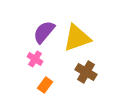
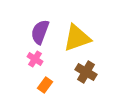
purple semicircle: moved 4 px left; rotated 20 degrees counterclockwise
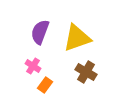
pink cross: moved 2 px left, 7 px down
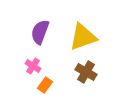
yellow triangle: moved 6 px right, 1 px up
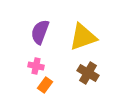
pink cross: moved 3 px right; rotated 21 degrees counterclockwise
brown cross: moved 2 px right, 1 px down
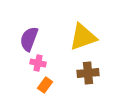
purple semicircle: moved 11 px left, 7 px down
pink cross: moved 2 px right, 3 px up
brown cross: rotated 35 degrees counterclockwise
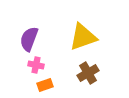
pink cross: moved 2 px left, 2 px down
brown cross: rotated 25 degrees counterclockwise
orange rectangle: rotated 35 degrees clockwise
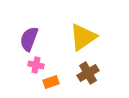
yellow triangle: rotated 16 degrees counterclockwise
orange rectangle: moved 6 px right, 3 px up
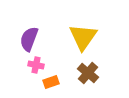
yellow triangle: rotated 20 degrees counterclockwise
brown cross: rotated 20 degrees counterclockwise
